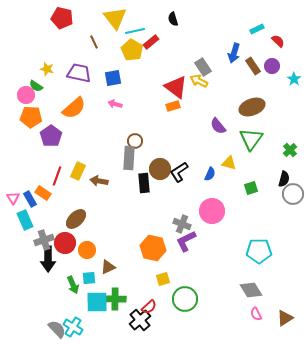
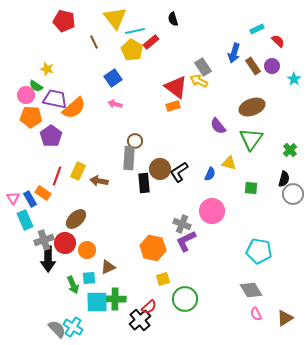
red pentagon at (62, 18): moved 2 px right, 3 px down
purple trapezoid at (79, 73): moved 24 px left, 26 px down
blue square at (113, 78): rotated 24 degrees counterclockwise
green square at (251, 188): rotated 24 degrees clockwise
cyan pentagon at (259, 251): rotated 10 degrees clockwise
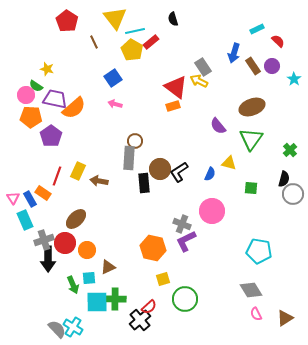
red pentagon at (64, 21): moved 3 px right; rotated 20 degrees clockwise
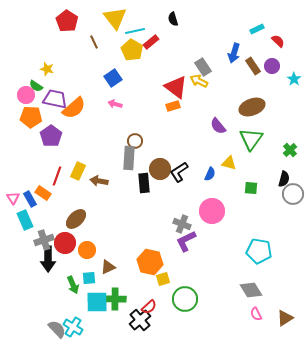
orange hexagon at (153, 248): moved 3 px left, 14 px down
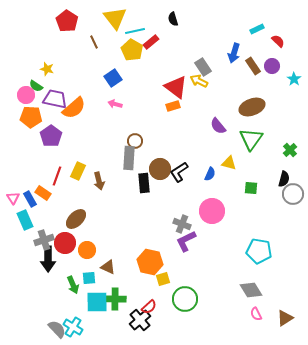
brown arrow at (99, 181): rotated 114 degrees counterclockwise
brown triangle at (108, 267): rotated 49 degrees clockwise
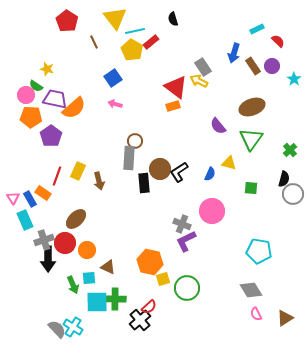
green circle at (185, 299): moved 2 px right, 11 px up
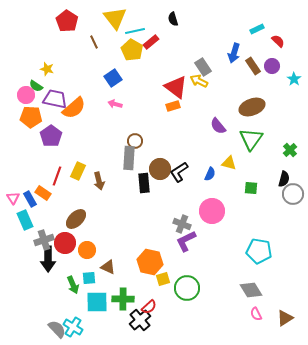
green cross at (115, 299): moved 8 px right
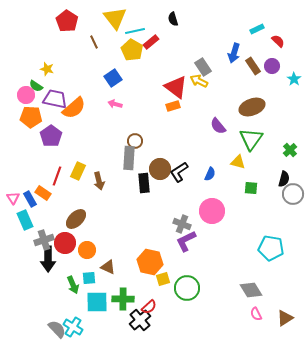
yellow triangle at (229, 163): moved 9 px right, 1 px up
cyan pentagon at (259, 251): moved 12 px right, 3 px up
